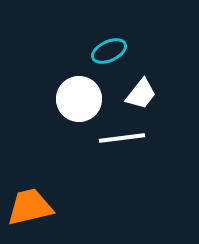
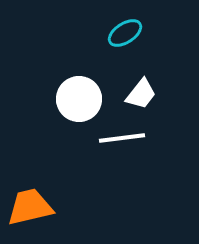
cyan ellipse: moved 16 px right, 18 px up; rotated 8 degrees counterclockwise
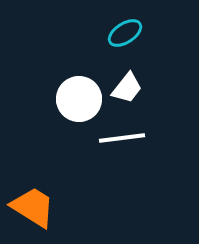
white trapezoid: moved 14 px left, 6 px up
orange trapezoid: moved 3 px right; rotated 45 degrees clockwise
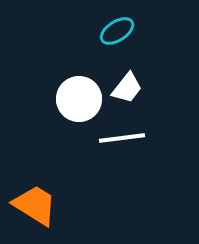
cyan ellipse: moved 8 px left, 2 px up
orange trapezoid: moved 2 px right, 2 px up
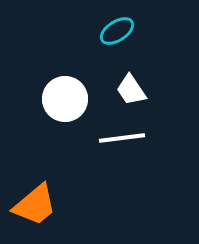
white trapezoid: moved 4 px right, 2 px down; rotated 108 degrees clockwise
white circle: moved 14 px left
orange trapezoid: rotated 108 degrees clockwise
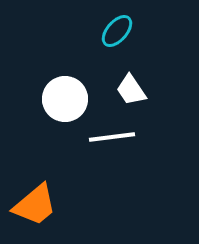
cyan ellipse: rotated 16 degrees counterclockwise
white line: moved 10 px left, 1 px up
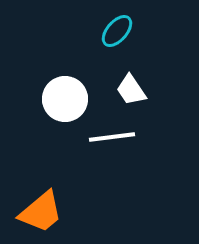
orange trapezoid: moved 6 px right, 7 px down
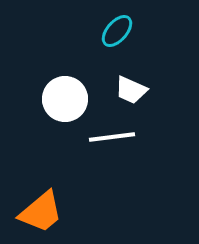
white trapezoid: rotated 32 degrees counterclockwise
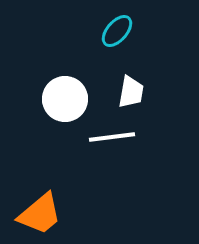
white trapezoid: moved 2 px down; rotated 104 degrees counterclockwise
orange trapezoid: moved 1 px left, 2 px down
